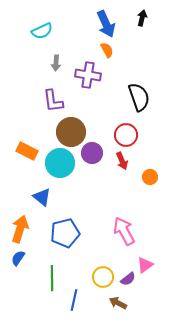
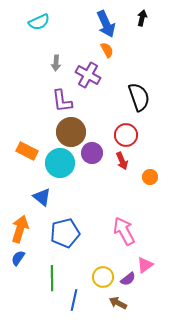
cyan semicircle: moved 3 px left, 9 px up
purple cross: rotated 20 degrees clockwise
purple L-shape: moved 9 px right
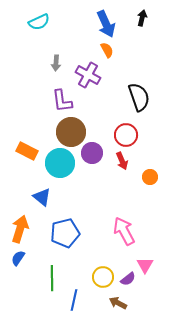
pink triangle: rotated 24 degrees counterclockwise
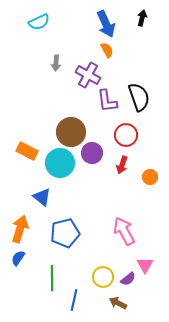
purple L-shape: moved 45 px right
red arrow: moved 4 px down; rotated 42 degrees clockwise
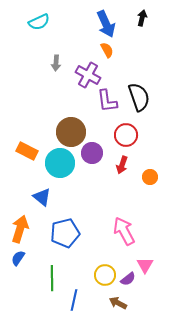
yellow circle: moved 2 px right, 2 px up
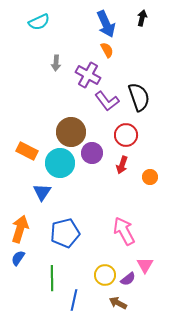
purple L-shape: rotated 30 degrees counterclockwise
blue triangle: moved 5 px up; rotated 24 degrees clockwise
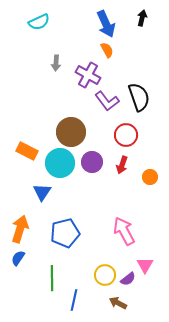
purple circle: moved 9 px down
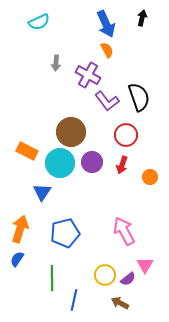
blue semicircle: moved 1 px left, 1 px down
brown arrow: moved 2 px right
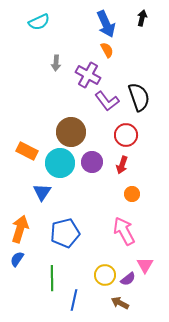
orange circle: moved 18 px left, 17 px down
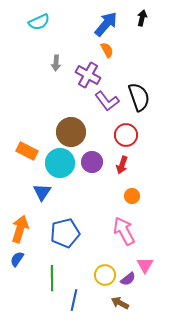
blue arrow: rotated 116 degrees counterclockwise
orange circle: moved 2 px down
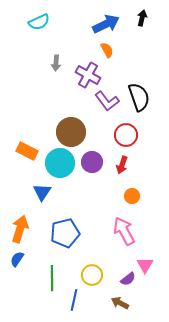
blue arrow: rotated 24 degrees clockwise
yellow circle: moved 13 px left
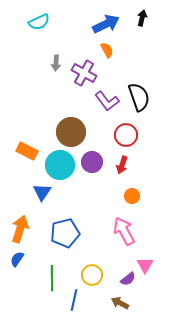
purple cross: moved 4 px left, 2 px up
cyan circle: moved 2 px down
